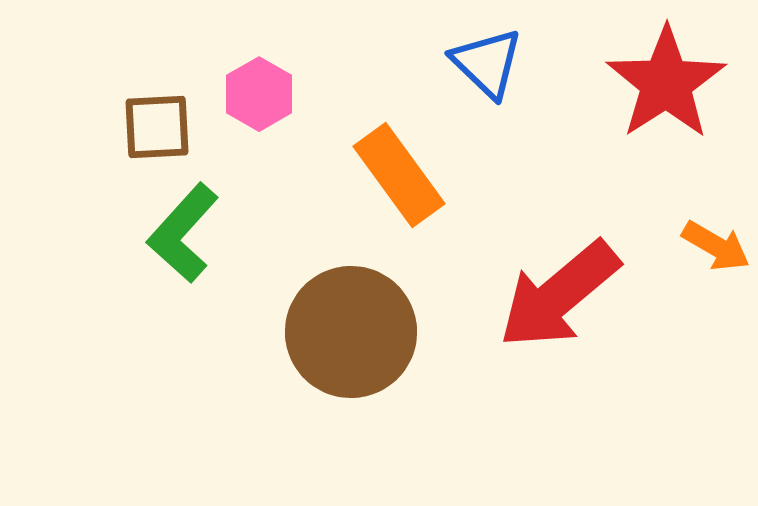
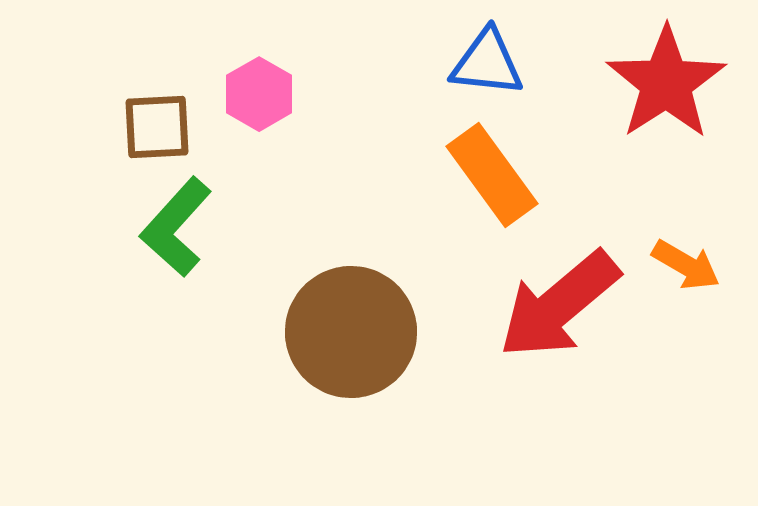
blue triangle: rotated 38 degrees counterclockwise
orange rectangle: moved 93 px right
green L-shape: moved 7 px left, 6 px up
orange arrow: moved 30 px left, 19 px down
red arrow: moved 10 px down
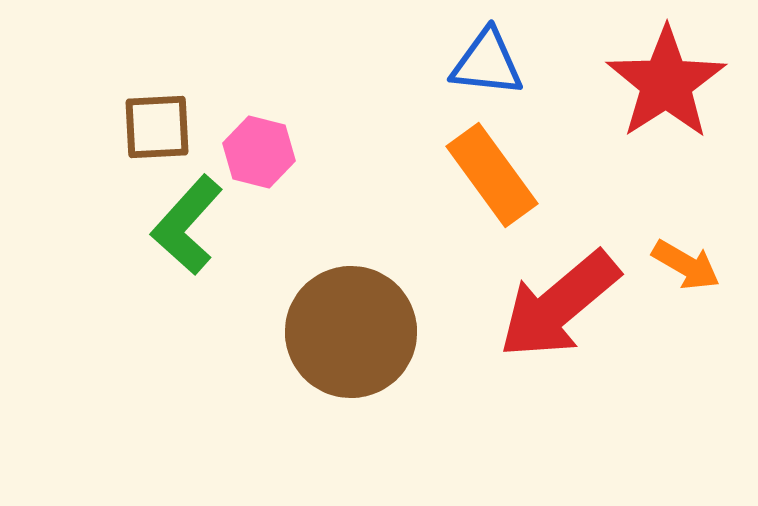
pink hexagon: moved 58 px down; rotated 16 degrees counterclockwise
green L-shape: moved 11 px right, 2 px up
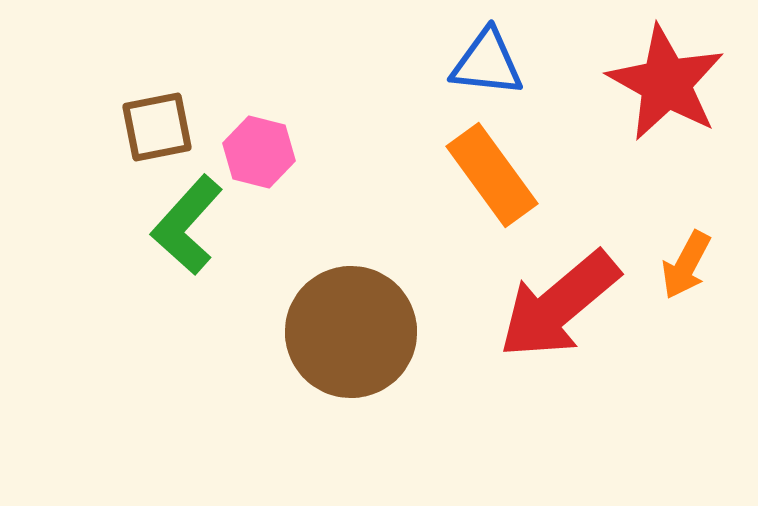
red star: rotated 10 degrees counterclockwise
brown square: rotated 8 degrees counterclockwise
orange arrow: rotated 88 degrees clockwise
